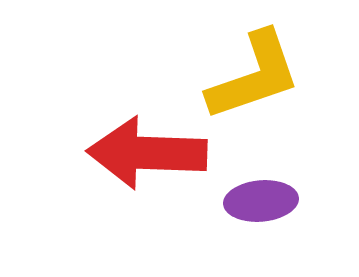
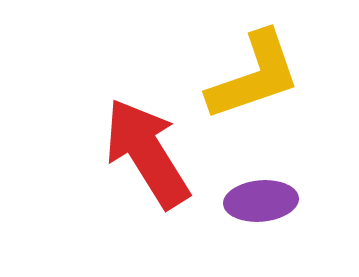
red arrow: rotated 56 degrees clockwise
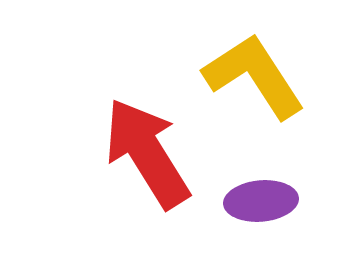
yellow L-shape: rotated 104 degrees counterclockwise
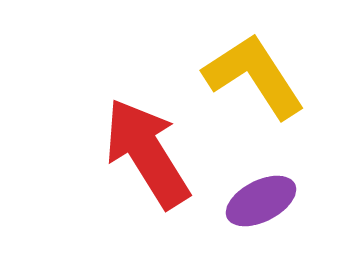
purple ellipse: rotated 22 degrees counterclockwise
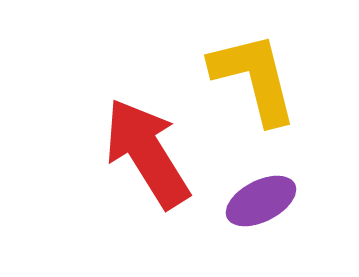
yellow L-shape: moved 2 px down; rotated 19 degrees clockwise
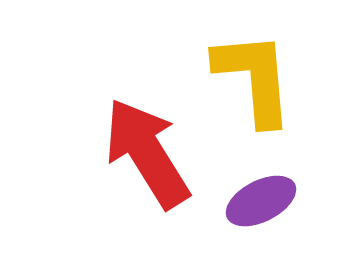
yellow L-shape: rotated 9 degrees clockwise
